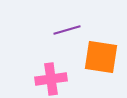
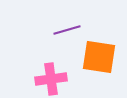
orange square: moved 2 px left
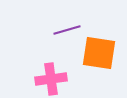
orange square: moved 4 px up
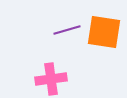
orange square: moved 5 px right, 21 px up
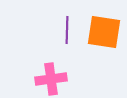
purple line: rotated 72 degrees counterclockwise
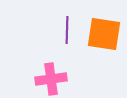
orange square: moved 2 px down
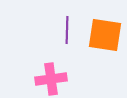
orange square: moved 1 px right, 1 px down
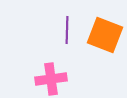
orange square: rotated 12 degrees clockwise
